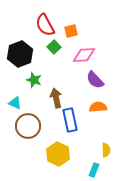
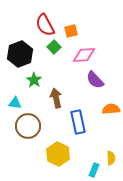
green star: rotated 14 degrees clockwise
cyan triangle: rotated 16 degrees counterclockwise
orange semicircle: moved 13 px right, 2 px down
blue rectangle: moved 8 px right, 2 px down
yellow semicircle: moved 5 px right, 8 px down
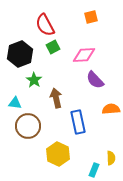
orange square: moved 20 px right, 14 px up
green square: moved 1 px left; rotated 16 degrees clockwise
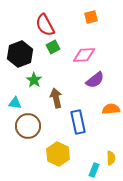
purple semicircle: rotated 84 degrees counterclockwise
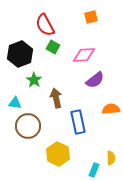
green square: rotated 32 degrees counterclockwise
